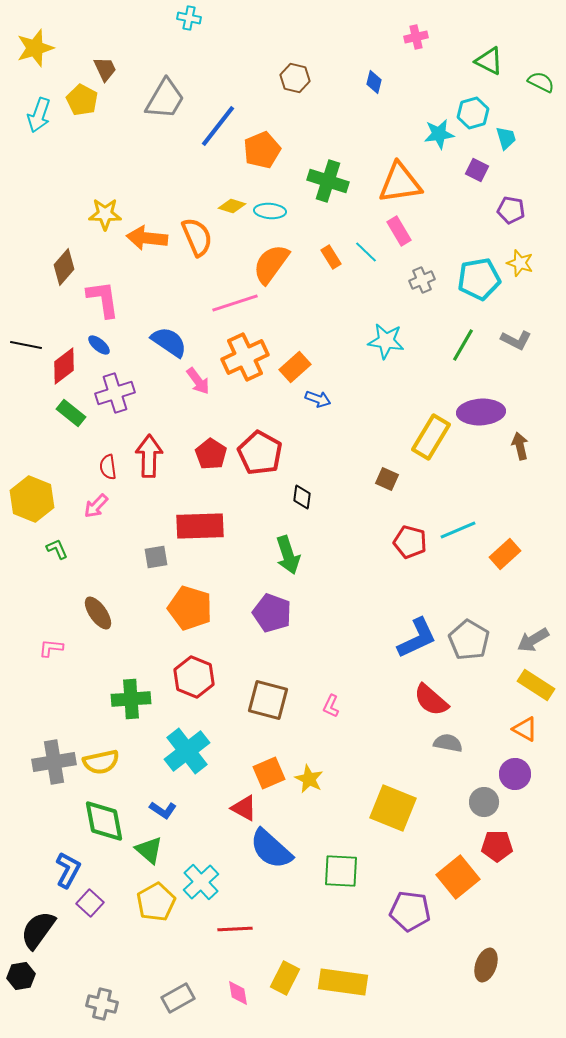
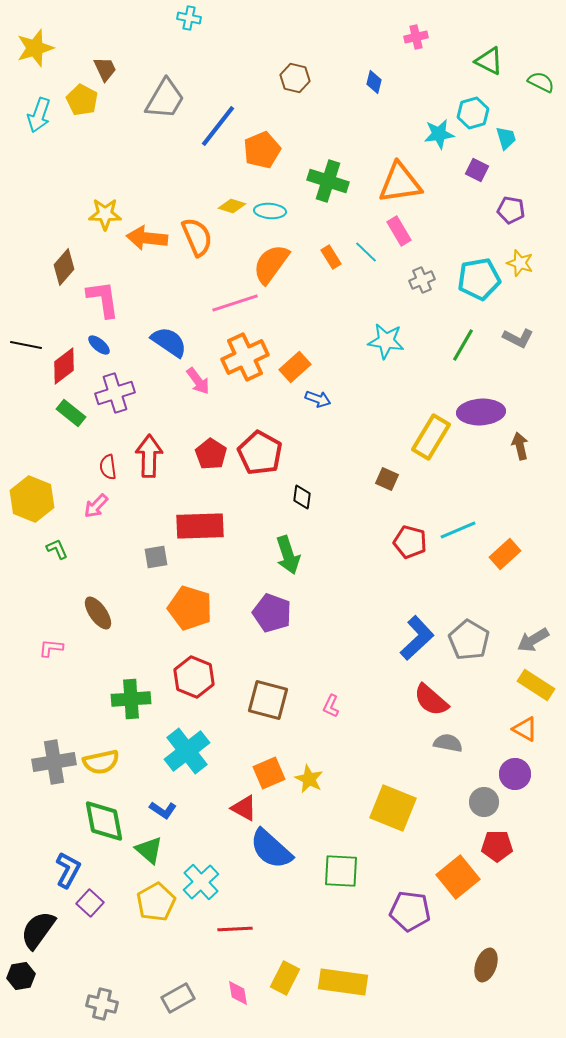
gray L-shape at (516, 340): moved 2 px right, 2 px up
blue L-shape at (417, 638): rotated 18 degrees counterclockwise
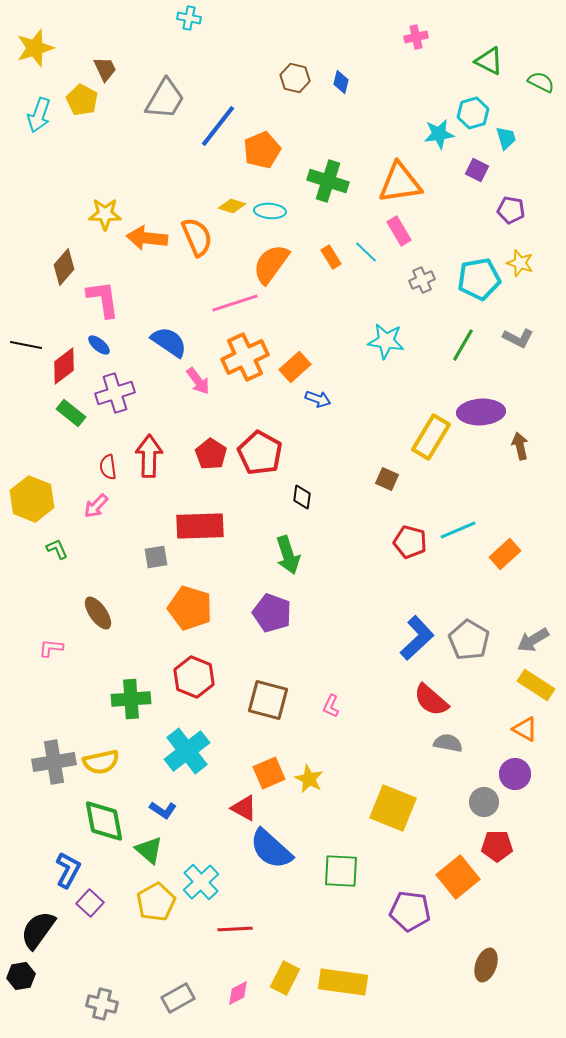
blue diamond at (374, 82): moved 33 px left
pink diamond at (238, 993): rotated 72 degrees clockwise
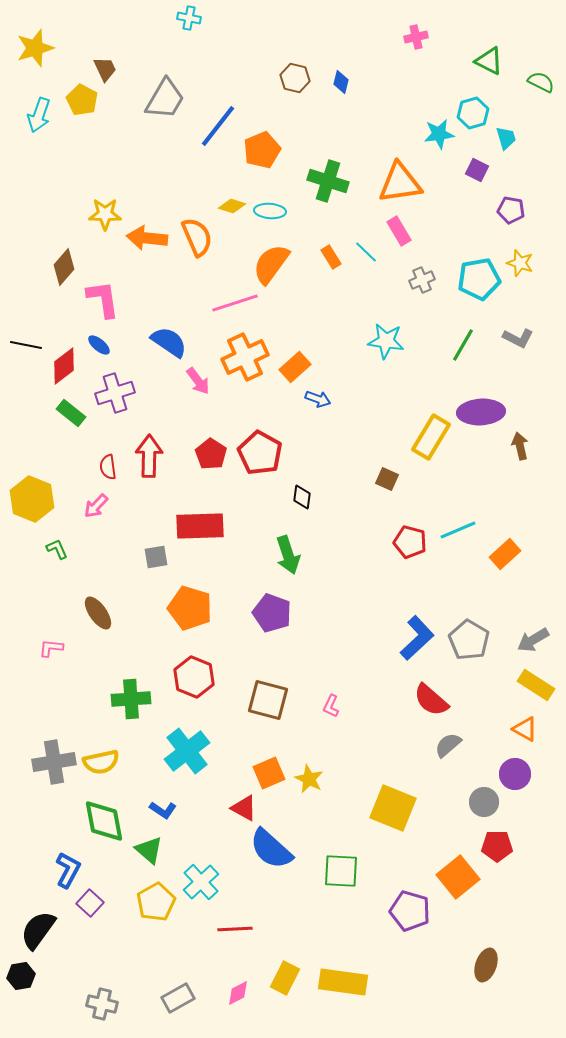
gray semicircle at (448, 743): moved 2 px down; rotated 52 degrees counterclockwise
purple pentagon at (410, 911): rotated 9 degrees clockwise
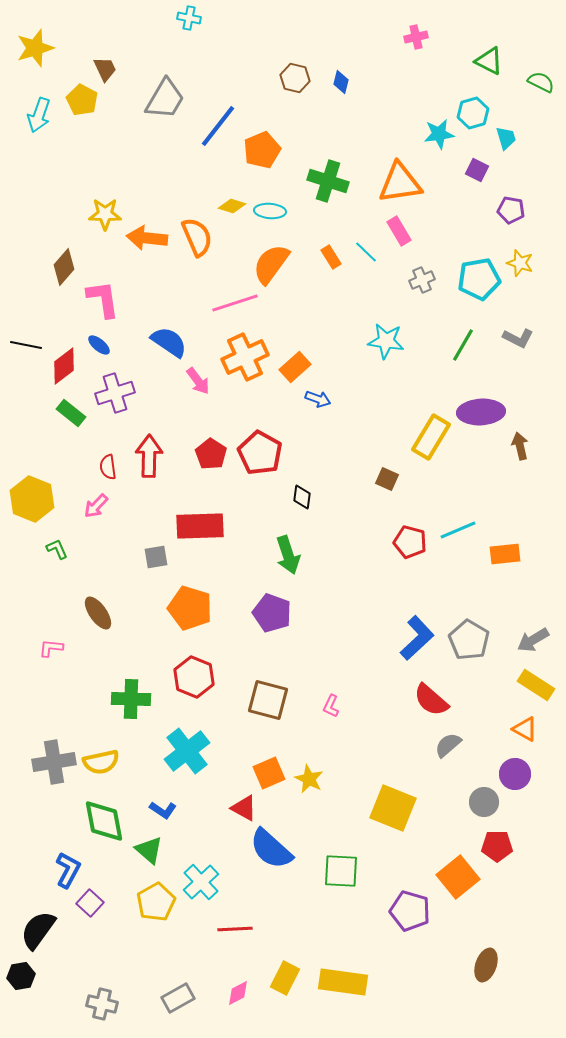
orange rectangle at (505, 554): rotated 36 degrees clockwise
green cross at (131, 699): rotated 6 degrees clockwise
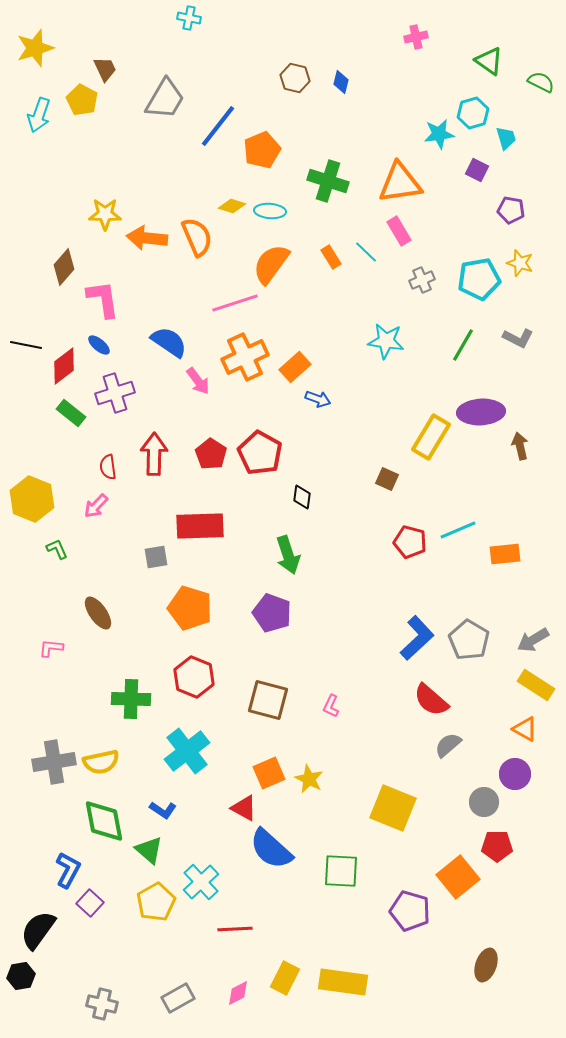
green triangle at (489, 61): rotated 8 degrees clockwise
red arrow at (149, 456): moved 5 px right, 2 px up
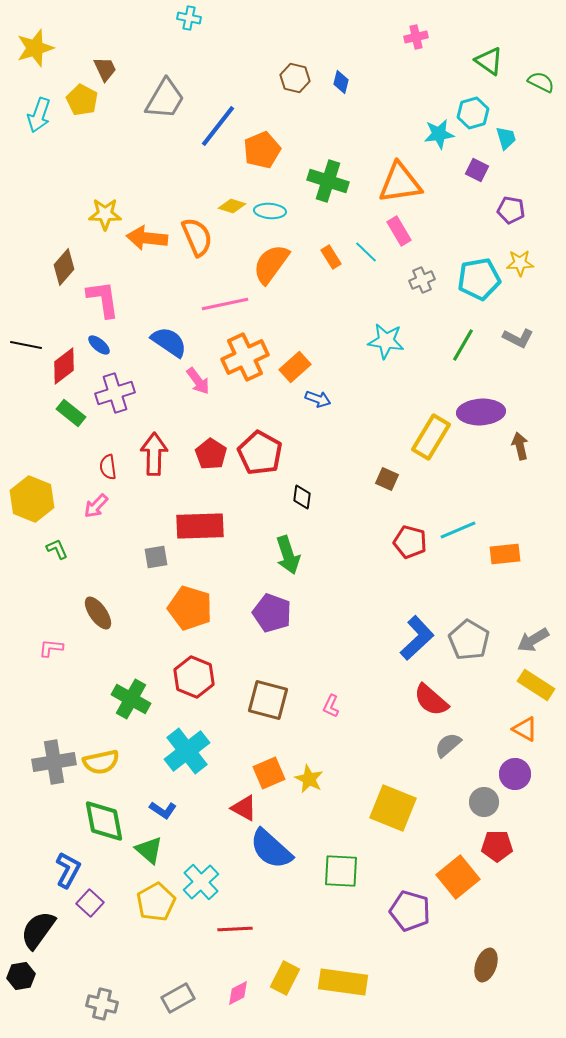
yellow star at (520, 263): rotated 20 degrees counterclockwise
pink line at (235, 303): moved 10 px left, 1 px down; rotated 6 degrees clockwise
green cross at (131, 699): rotated 27 degrees clockwise
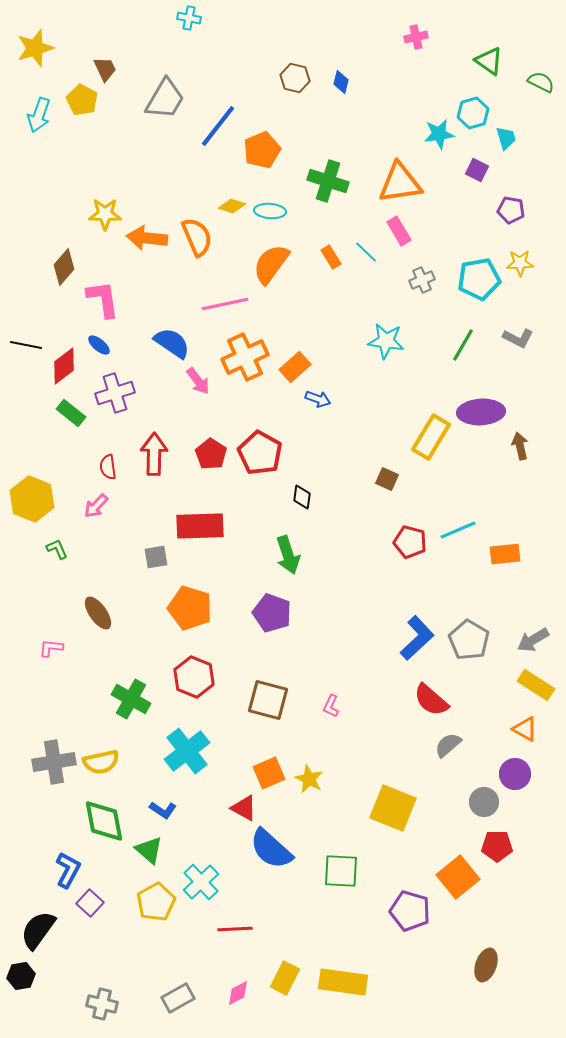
blue semicircle at (169, 342): moved 3 px right, 1 px down
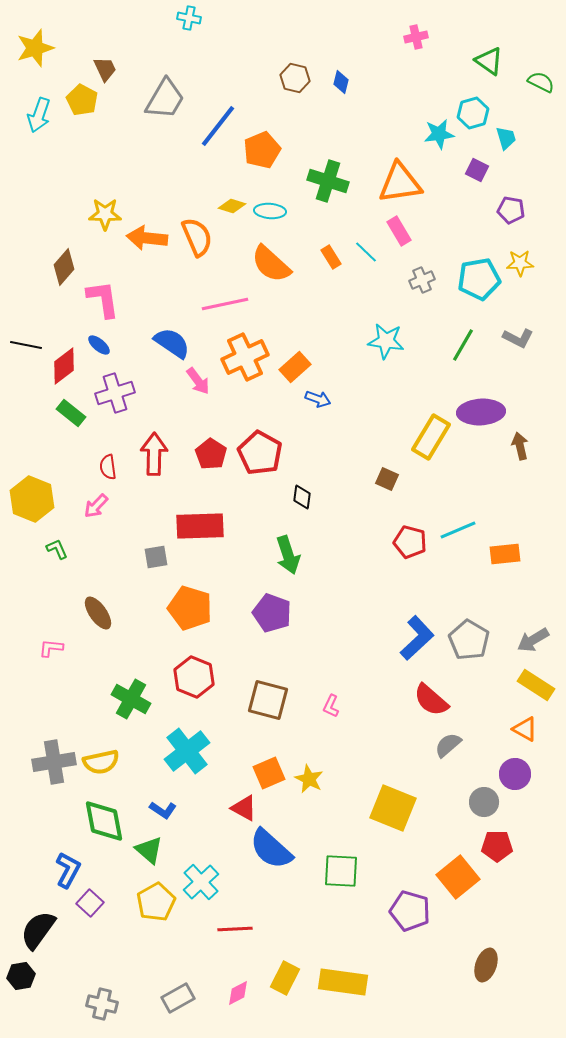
orange semicircle at (271, 264): rotated 84 degrees counterclockwise
